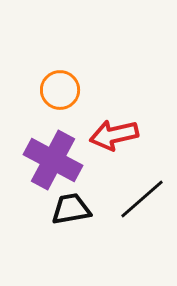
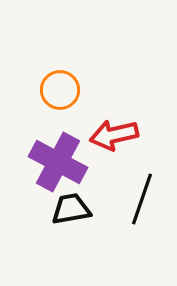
purple cross: moved 5 px right, 2 px down
black line: rotated 30 degrees counterclockwise
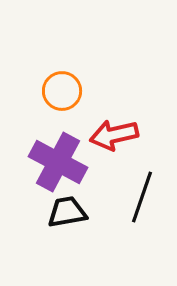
orange circle: moved 2 px right, 1 px down
black line: moved 2 px up
black trapezoid: moved 4 px left, 3 px down
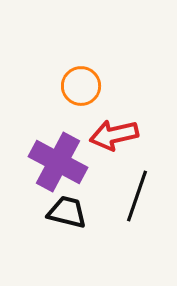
orange circle: moved 19 px right, 5 px up
black line: moved 5 px left, 1 px up
black trapezoid: rotated 24 degrees clockwise
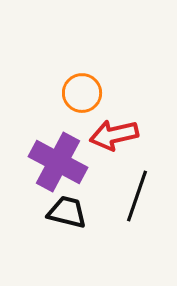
orange circle: moved 1 px right, 7 px down
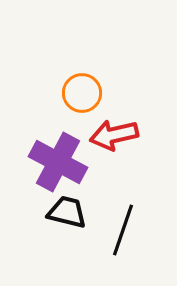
black line: moved 14 px left, 34 px down
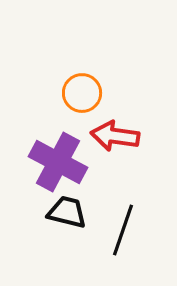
red arrow: moved 1 px right, 1 px down; rotated 21 degrees clockwise
